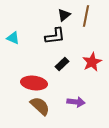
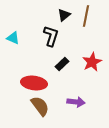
black L-shape: moved 4 px left; rotated 65 degrees counterclockwise
brown semicircle: rotated 10 degrees clockwise
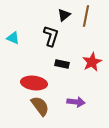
black rectangle: rotated 56 degrees clockwise
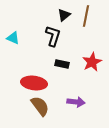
black L-shape: moved 2 px right
